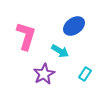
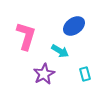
cyan rectangle: rotated 48 degrees counterclockwise
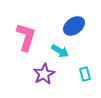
pink L-shape: moved 1 px down
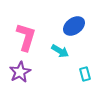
purple star: moved 24 px left, 2 px up
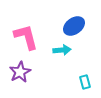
pink L-shape: rotated 32 degrees counterclockwise
cyan arrow: moved 2 px right, 1 px up; rotated 36 degrees counterclockwise
cyan rectangle: moved 8 px down
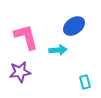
cyan arrow: moved 4 px left
purple star: rotated 20 degrees clockwise
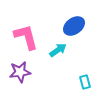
cyan arrow: rotated 30 degrees counterclockwise
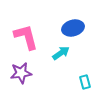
blue ellipse: moved 1 px left, 2 px down; rotated 20 degrees clockwise
cyan arrow: moved 3 px right, 3 px down
purple star: moved 1 px right, 1 px down
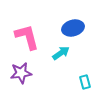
pink L-shape: moved 1 px right
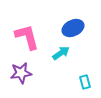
blue ellipse: rotated 10 degrees counterclockwise
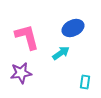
cyan rectangle: rotated 24 degrees clockwise
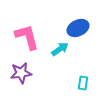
blue ellipse: moved 5 px right
cyan arrow: moved 1 px left, 4 px up
cyan rectangle: moved 2 px left, 1 px down
